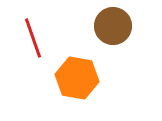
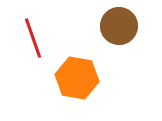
brown circle: moved 6 px right
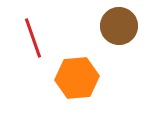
orange hexagon: rotated 15 degrees counterclockwise
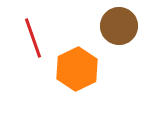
orange hexagon: moved 9 px up; rotated 21 degrees counterclockwise
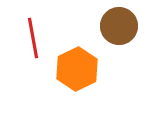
red line: rotated 9 degrees clockwise
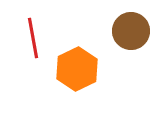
brown circle: moved 12 px right, 5 px down
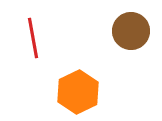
orange hexagon: moved 1 px right, 23 px down
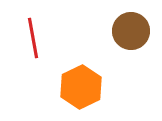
orange hexagon: moved 3 px right, 5 px up
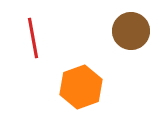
orange hexagon: rotated 6 degrees clockwise
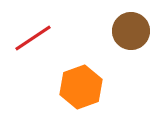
red line: rotated 66 degrees clockwise
